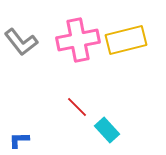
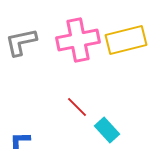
gray L-shape: rotated 116 degrees clockwise
blue L-shape: moved 1 px right
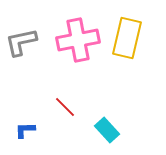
yellow rectangle: moved 1 px right, 2 px up; rotated 63 degrees counterclockwise
red line: moved 12 px left
blue L-shape: moved 5 px right, 10 px up
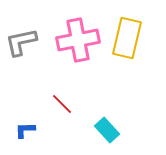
red line: moved 3 px left, 3 px up
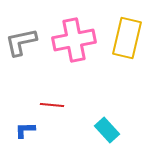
pink cross: moved 4 px left
red line: moved 10 px left, 1 px down; rotated 40 degrees counterclockwise
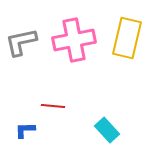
red line: moved 1 px right, 1 px down
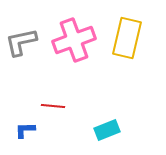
pink cross: rotated 9 degrees counterclockwise
cyan rectangle: rotated 70 degrees counterclockwise
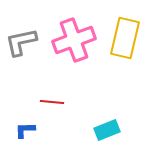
yellow rectangle: moved 2 px left
red line: moved 1 px left, 4 px up
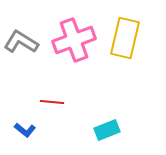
gray L-shape: rotated 44 degrees clockwise
blue L-shape: rotated 140 degrees counterclockwise
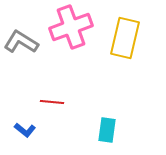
pink cross: moved 3 px left, 13 px up
cyan rectangle: rotated 60 degrees counterclockwise
